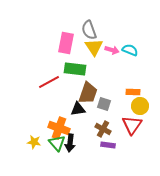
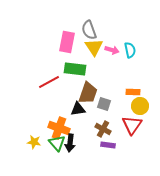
pink rectangle: moved 1 px right, 1 px up
cyan semicircle: rotated 56 degrees clockwise
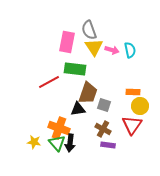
gray square: moved 1 px down
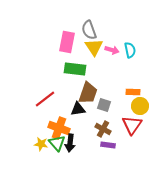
red line: moved 4 px left, 17 px down; rotated 10 degrees counterclockwise
yellow star: moved 7 px right, 2 px down
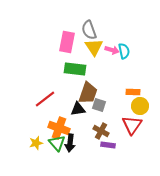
cyan semicircle: moved 6 px left, 1 px down
gray square: moved 5 px left
brown cross: moved 2 px left, 2 px down
yellow star: moved 5 px left, 1 px up; rotated 24 degrees counterclockwise
